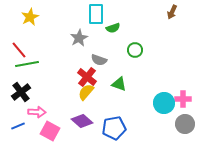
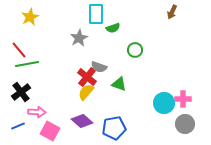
gray semicircle: moved 7 px down
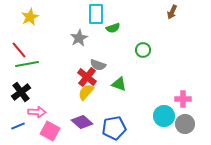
green circle: moved 8 px right
gray semicircle: moved 1 px left, 2 px up
cyan circle: moved 13 px down
purple diamond: moved 1 px down
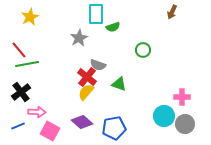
green semicircle: moved 1 px up
pink cross: moved 1 px left, 2 px up
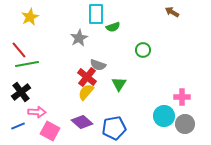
brown arrow: rotated 96 degrees clockwise
green triangle: rotated 42 degrees clockwise
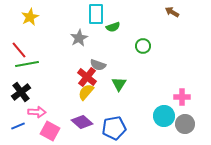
green circle: moved 4 px up
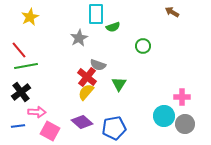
green line: moved 1 px left, 2 px down
blue line: rotated 16 degrees clockwise
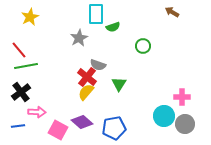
pink square: moved 8 px right, 1 px up
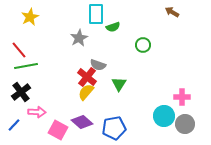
green circle: moved 1 px up
blue line: moved 4 px left, 1 px up; rotated 40 degrees counterclockwise
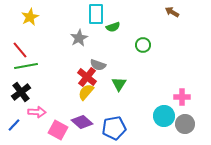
red line: moved 1 px right
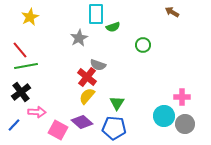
green triangle: moved 2 px left, 19 px down
yellow semicircle: moved 1 px right, 4 px down
blue pentagon: rotated 15 degrees clockwise
